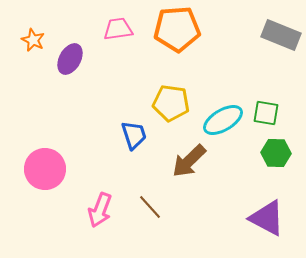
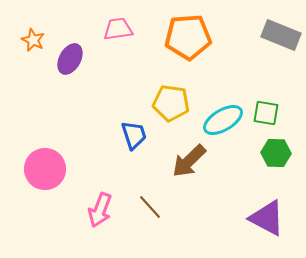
orange pentagon: moved 11 px right, 8 px down
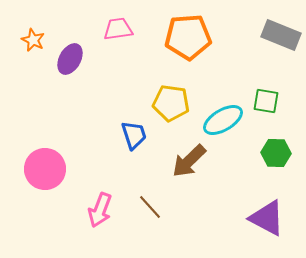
green square: moved 12 px up
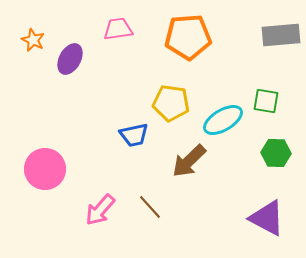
gray rectangle: rotated 27 degrees counterclockwise
blue trapezoid: rotated 96 degrees clockwise
pink arrow: rotated 20 degrees clockwise
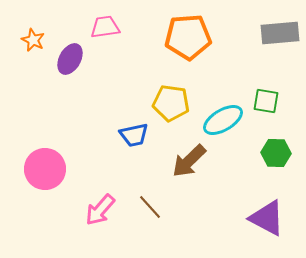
pink trapezoid: moved 13 px left, 2 px up
gray rectangle: moved 1 px left, 2 px up
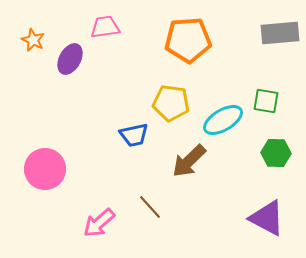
orange pentagon: moved 3 px down
pink arrow: moved 1 px left, 13 px down; rotated 8 degrees clockwise
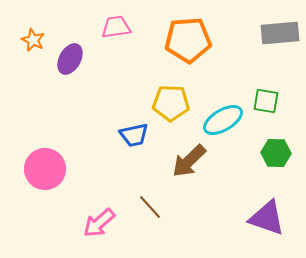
pink trapezoid: moved 11 px right
yellow pentagon: rotated 6 degrees counterclockwise
purple triangle: rotated 9 degrees counterclockwise
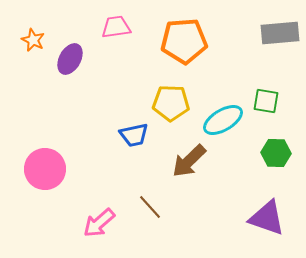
orange pentagon: moved 4 px left, 1 px down
